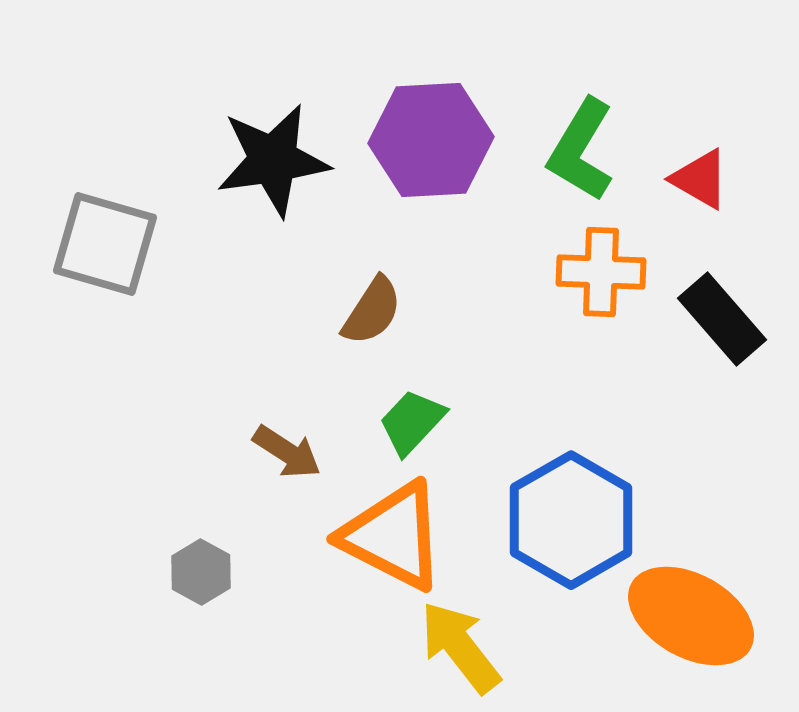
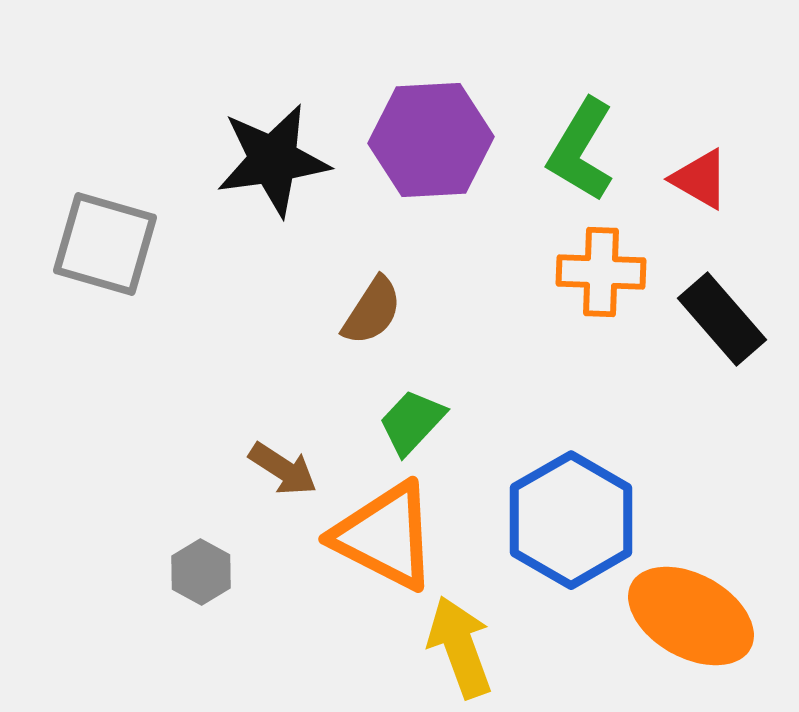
brown arrow: moved 4 px left, 17 px down
orange triangle: moved 8 px left
yellow arrow: rotated 18 degrees clockwise
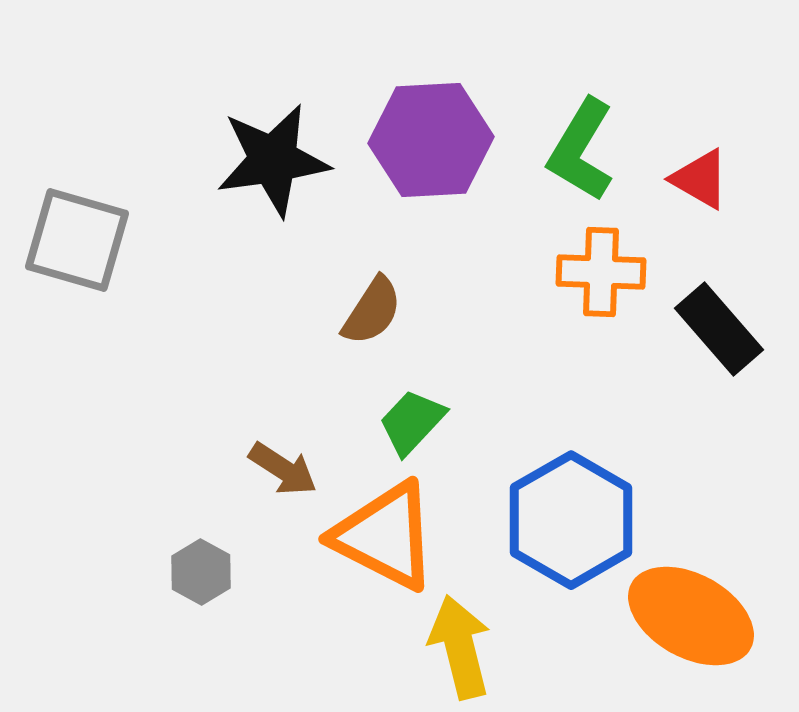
gray square: moved 28 px left, 4 px up
black rectangle: moved 3 px left, 10 px down
yellow arrow: rotated 6 degrees clockwise
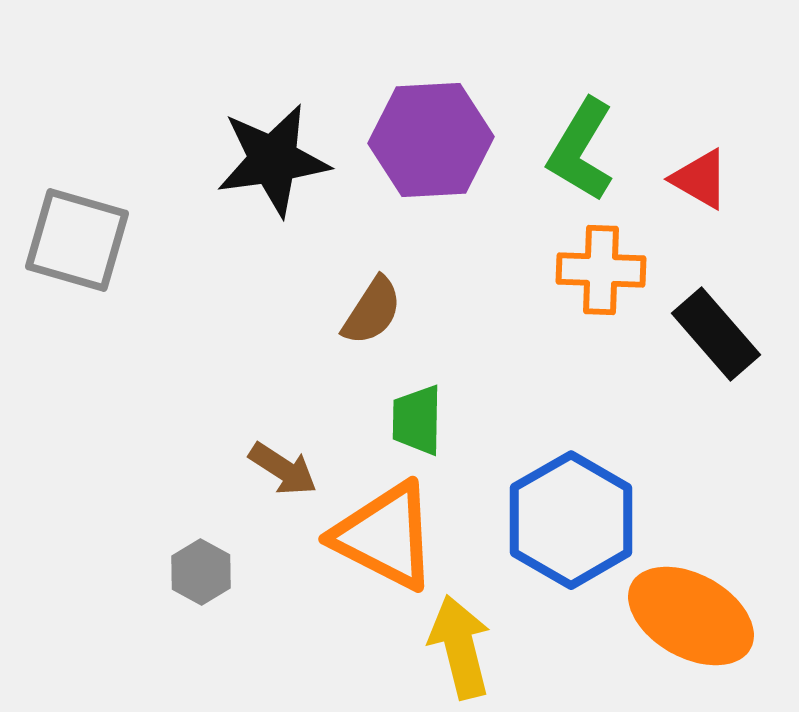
orange cross: moved 2 px up
black rectangle: moved 3 px left, 5 px down
green trapezoid: moved 5 px right, 2 px up; rotated 42 degrees counterclockwise
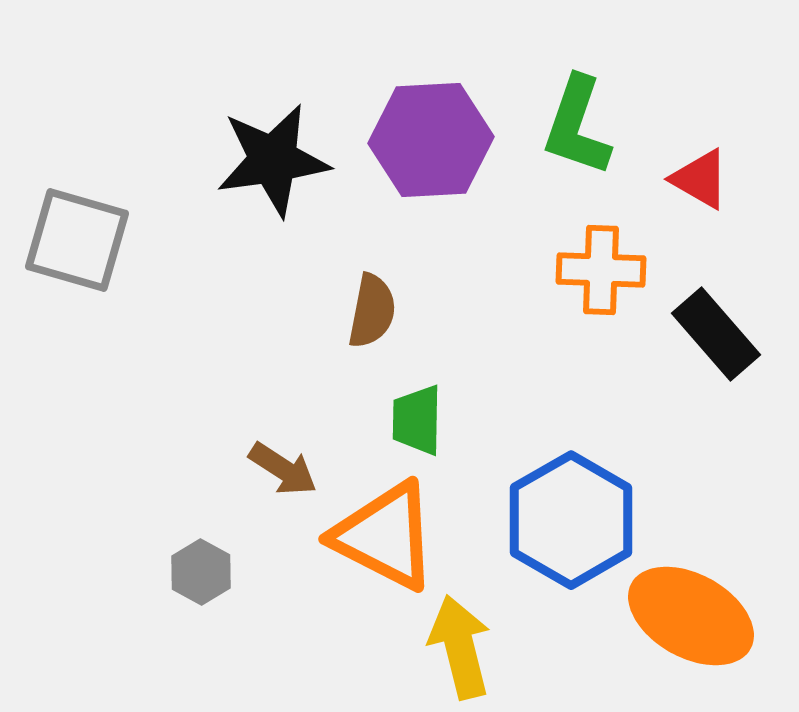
green L-shape: moved 4 px left, 24 px up; rotated 12 degrees counterclockwise
brown semicircle: rotated 22 degrees counterclockwise
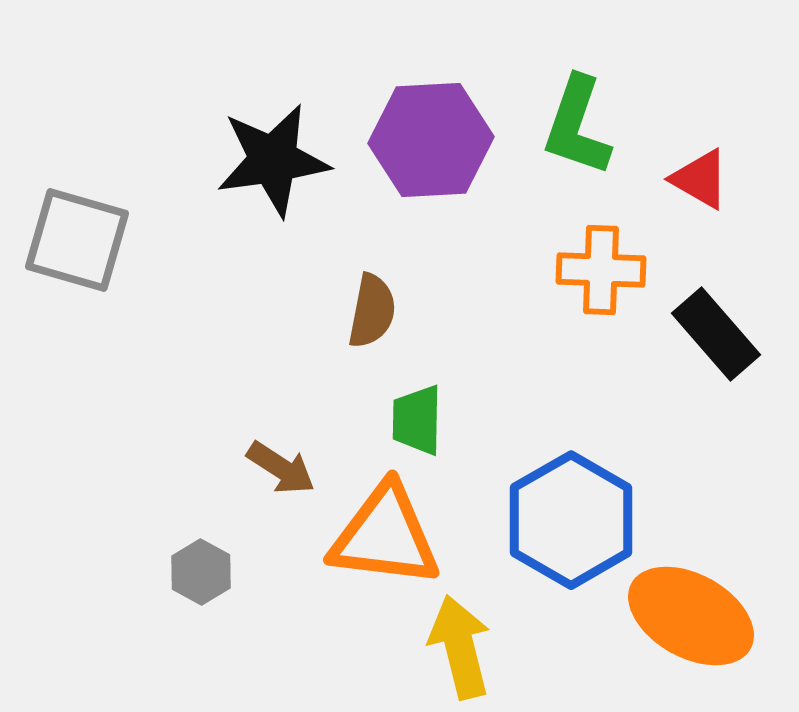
brown arrow: moved 2 px left, 1 px up
orange triangle: rotated 20 degrees counterclockwise
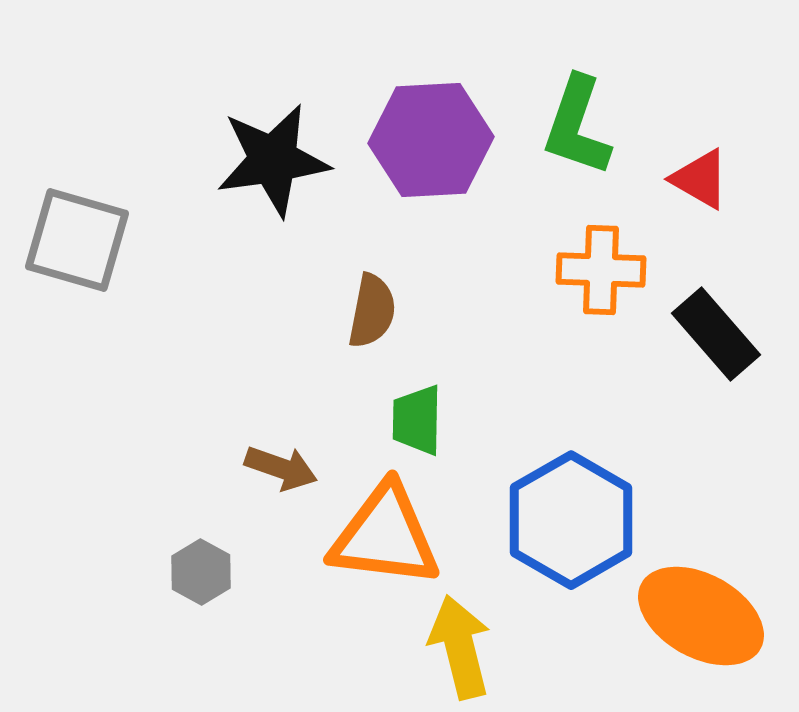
brown arrow: rotated 14 degrees counterclockwise
orange ellipse: moved 10 px right
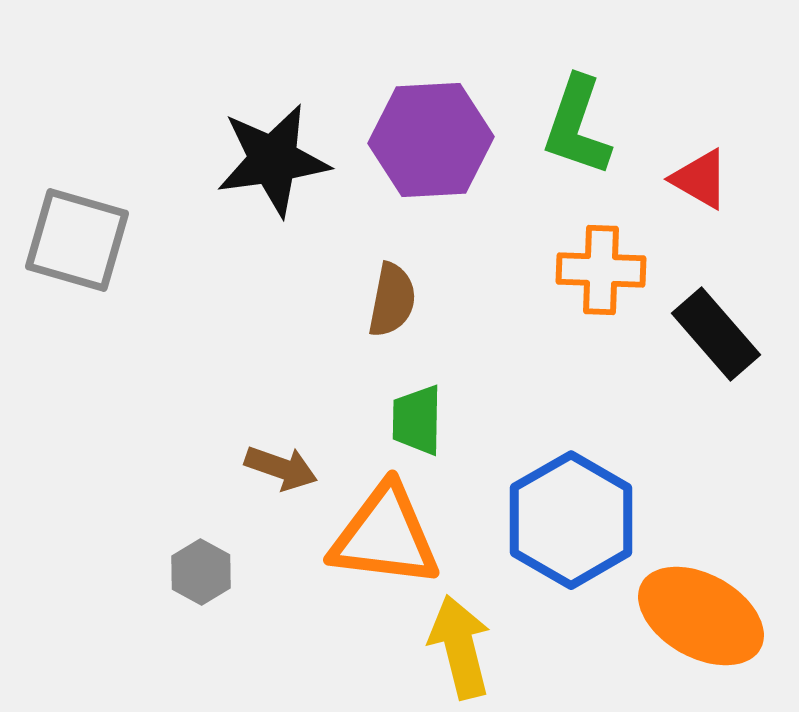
brown semicircle: moved 20 px right, 11 px up
